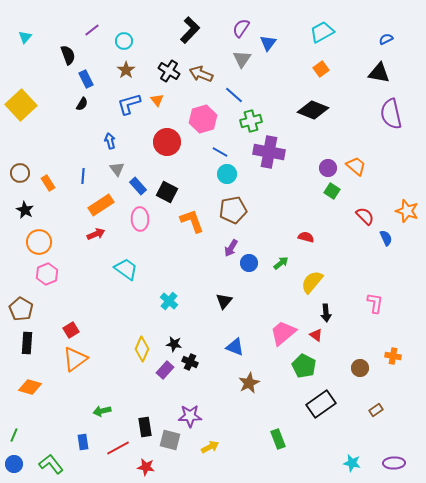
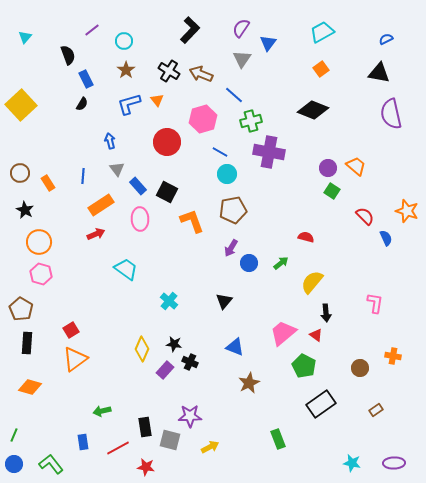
pink hexagon at (47, 274): moved 6 px left; rotated 20 degrees counterclockwise
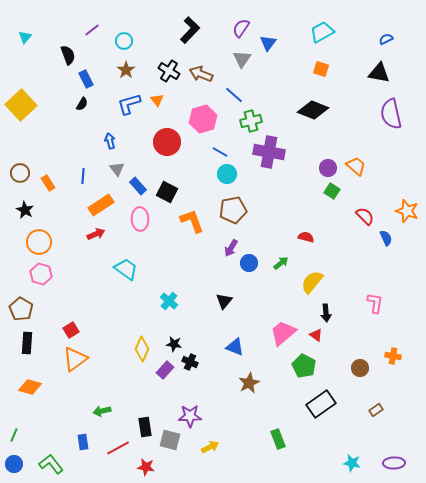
orange square at (321, 69): rotated 35 degrees counterclockwise
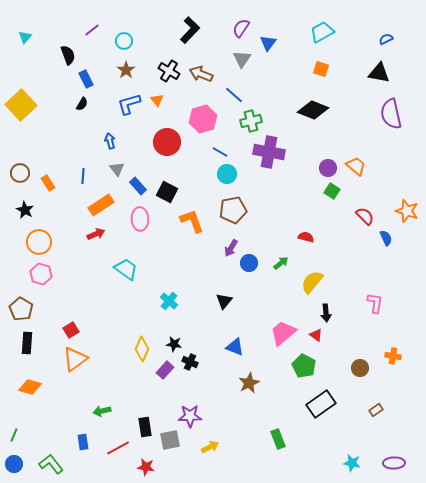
gray square at (170, 440): rotated 25 degrees counterclockwise
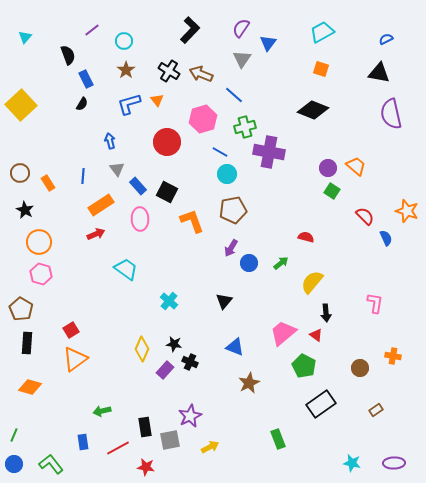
green cross at (251, 121): moved 6 px left, 6 px down
purple star at (190, 416): rotated 25 degrees counterclockwise
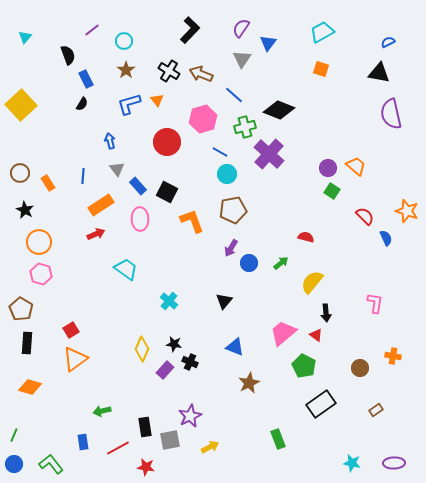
blue semicircle at (386, 39): moved 2 px right, 3 px down
black diamond at (313, 110): moved 34 px left
purple cross at (269, 152): moved 2 px down; rotated 32 degrees clockwise
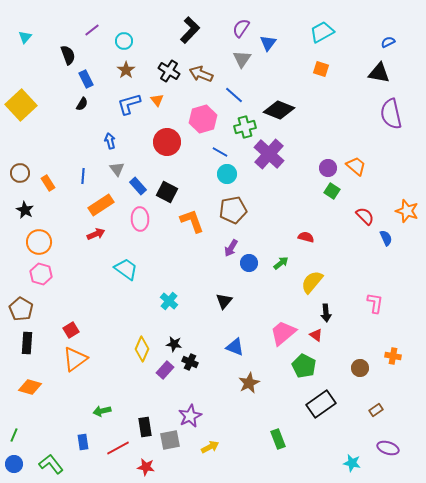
purple ellipse at (394, 463): moved 6 px left, 15 px up; rotated 20 degrees clockwise
